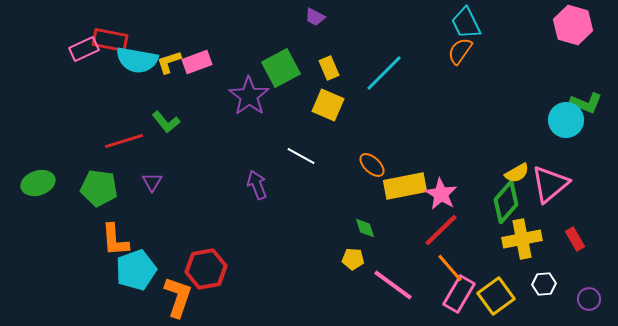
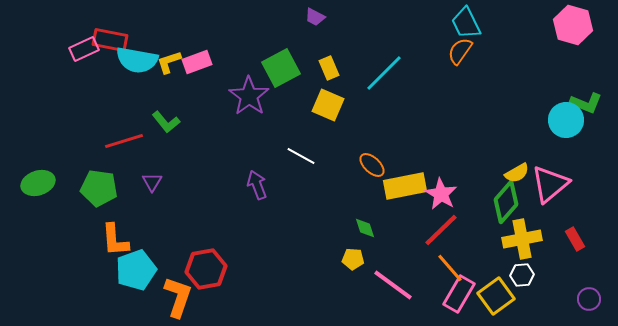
white hexagon at (544, 284): moved 22 px left, 9 px up
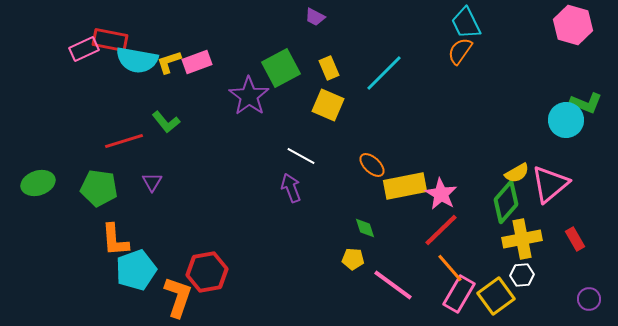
purple arrow at (257, 185): moved 34 px right, 3 px down
red hexagon at (206, 269): moved 1 px right, 3 px down
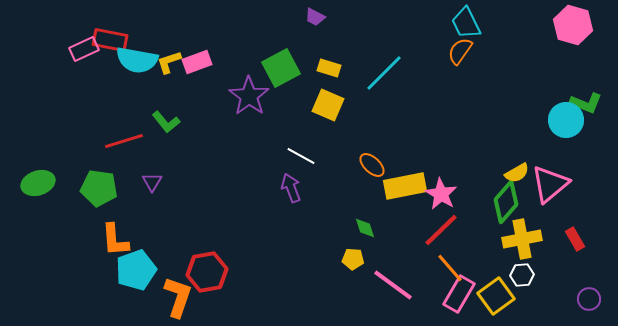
yellow rectangle at (329, 68): rotated 50 degrees counterclockwise
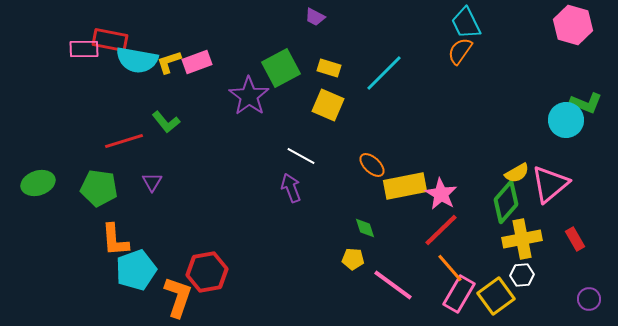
pink rectangle at (84, 49): rotated 24 degrees clockwise
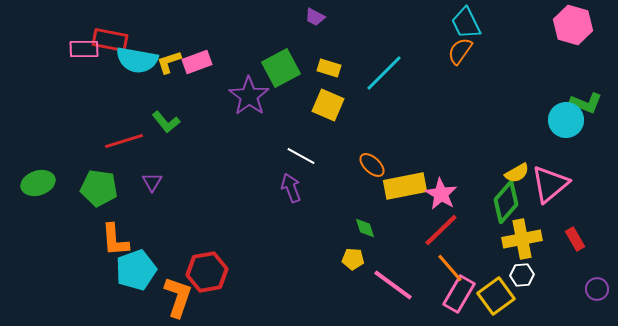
purple circle at (589, 299): moved 8 px right, 10 px up
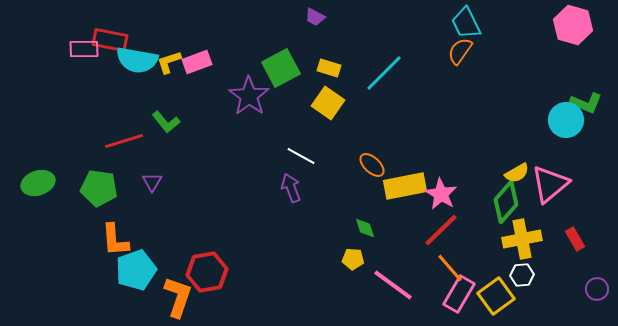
yellow square at (328, 105): moved 2 px up; rotated 12 degrees clockwise
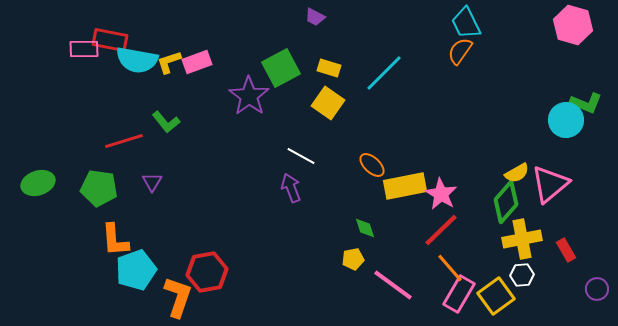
red rectangle at (575, 239): moved 9 px left, 11 px down
yellow pentagon at (353, 259): rotated 15 degrees counterclockwise
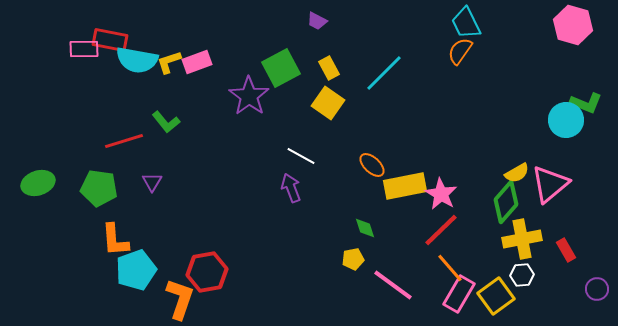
purple trapezoid at (315, 17): moved 2 px right, 4 px down
yellow rectangle at (329, 68): rotated 45 degrees clockwise
orange L-shape at (178, 297): moved 2 px right, 2 px down
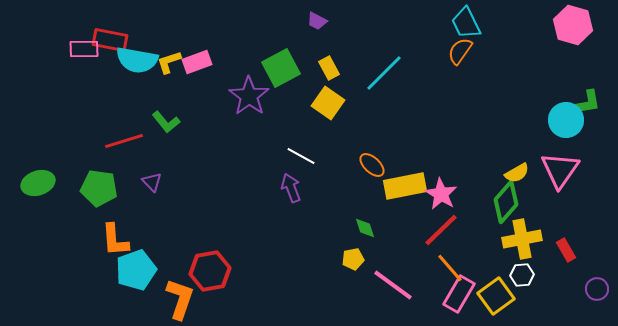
green L-shape at (586, 103): rotated 32 degrees counterclockwise
purple triangle at (152, 182): rotated 15 degrees counterclockwise
pink triangle at (550, 184): moved 10 px right, 14 px up; rotated 15 degrees counterclockwise
red hexagon at (207, 272): moved 3 px right, 1 px up
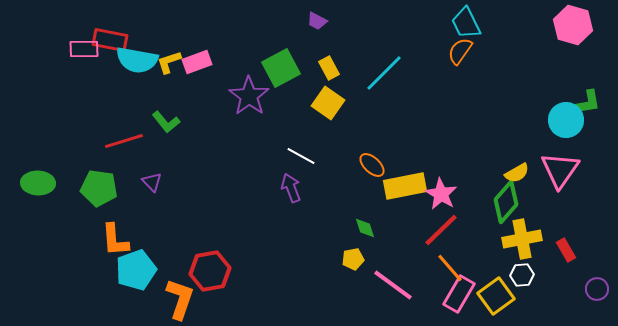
green ellipse at (38, 183): rotated 20 degrees clockwise
